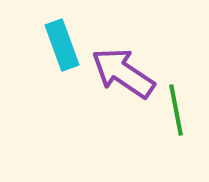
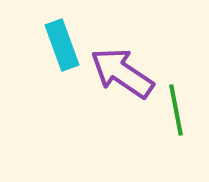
purple arrow: moved 1 px left
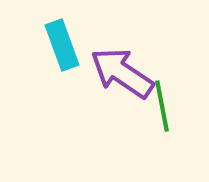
green line: moved 14 px left, 4 px up
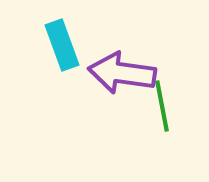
purple arrow: rotated 26 degrees counterclockwise
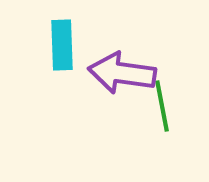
cyan rectangle: rotated 18 degrees clockwise
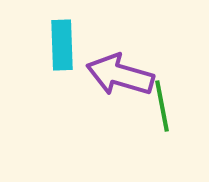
purple arrow: moved 2 px left, 2 px down; rotated 8 degrees clockwise
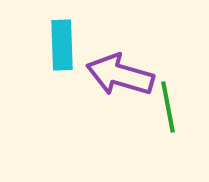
green line: moved 6 px right, 1 px down
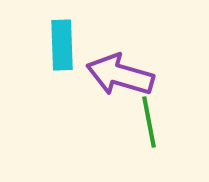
green line: moved 19 px left, 15 px down
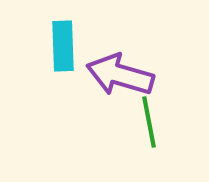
cyan rectangle: moved 1 px right, 1 px down
